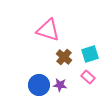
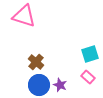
pink triangle: moved 24 px left, 14 px up
brown cross: moved 28 px left, 5 px down
purple star: rotated 16 degrees clockwise
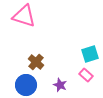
pink rectangle: moved 2 px left, 2 px up
blue circle: moved 13 px left
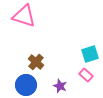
purple star: moved 1 px down
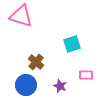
pink triangle: moved 3 px left
cyan square: moved 18 px left, 10 px up
pink rectangle: rotated 40 degrees counterclockwise
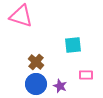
cyan square: moved 1 px right, 1 px down; rotated 12 degrees clockwise
blue circle: moved 10 px right, 1 px up
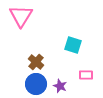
pink triangle: rotated 45 degrees clockwise
cyan square: rotated 24 degrees clockwise
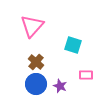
pink triangle: moved 11 px right, 10 px down; rotated 10 degrees clockwise
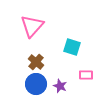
cyan square: moved 1 px left, 2 px down
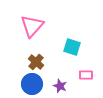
blue circle: moved 4 px left
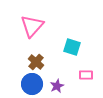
purple star: moved 3 px left; rotated 24 degrees clockwise
